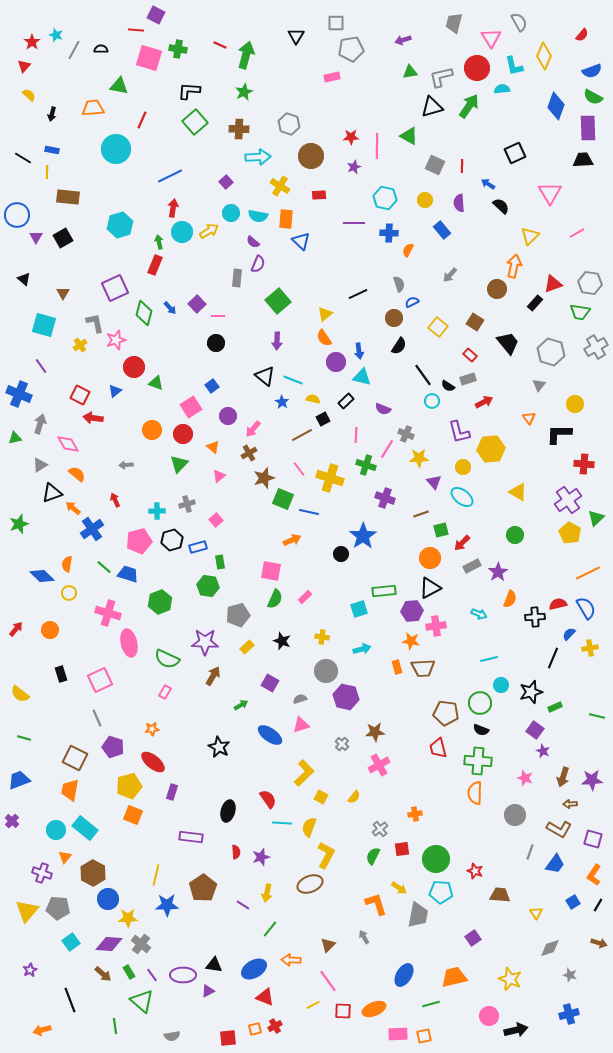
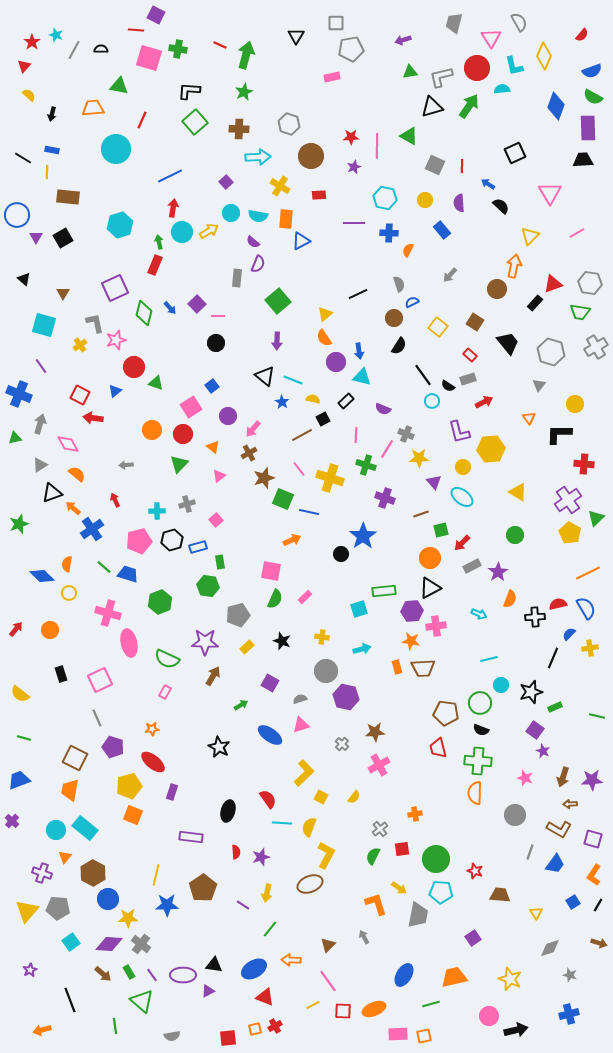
blue triangle at (301, 241): rotated 48 degrees clockwise
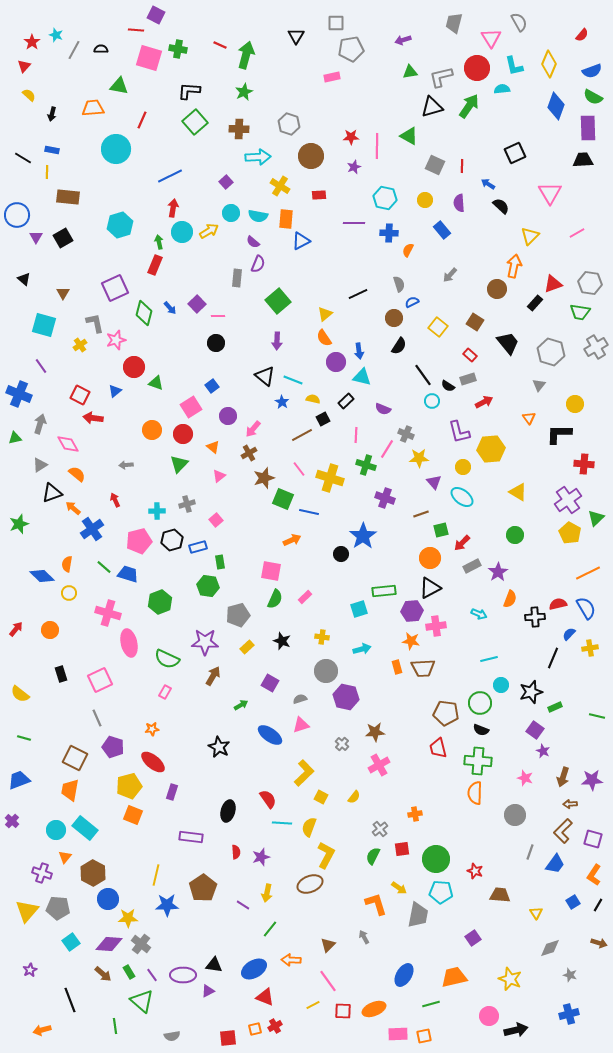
yellow diamond at (544, 56): moved 5 px right, 8 px down
brown L-shape at (559, 829): moved 4 px right, 2 px down; rotated 105 degrees clockwise
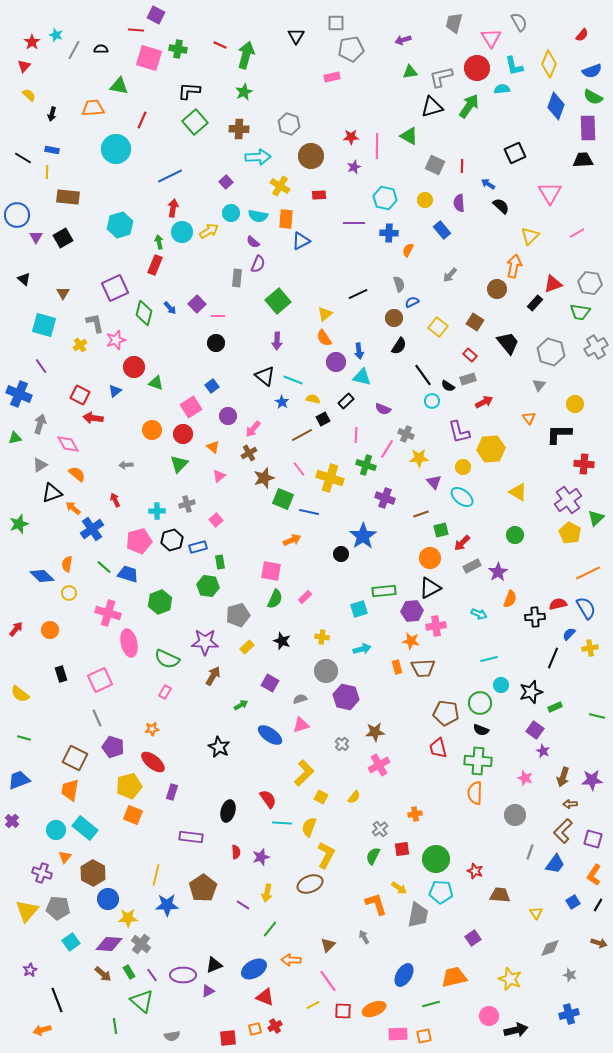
black triangle at (214, 965): rotated 30 degrees counterclockwise
black line at (70, 1000): moved 13 px left
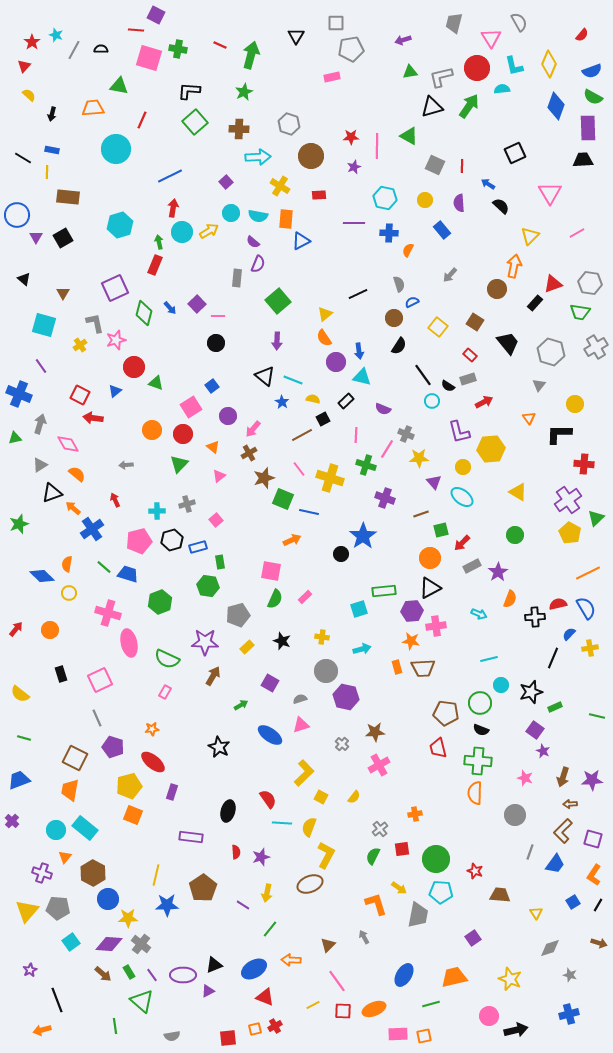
green arrow at (246, 55): moved 5 px right
pink line at (328, 981): moved 9 px right
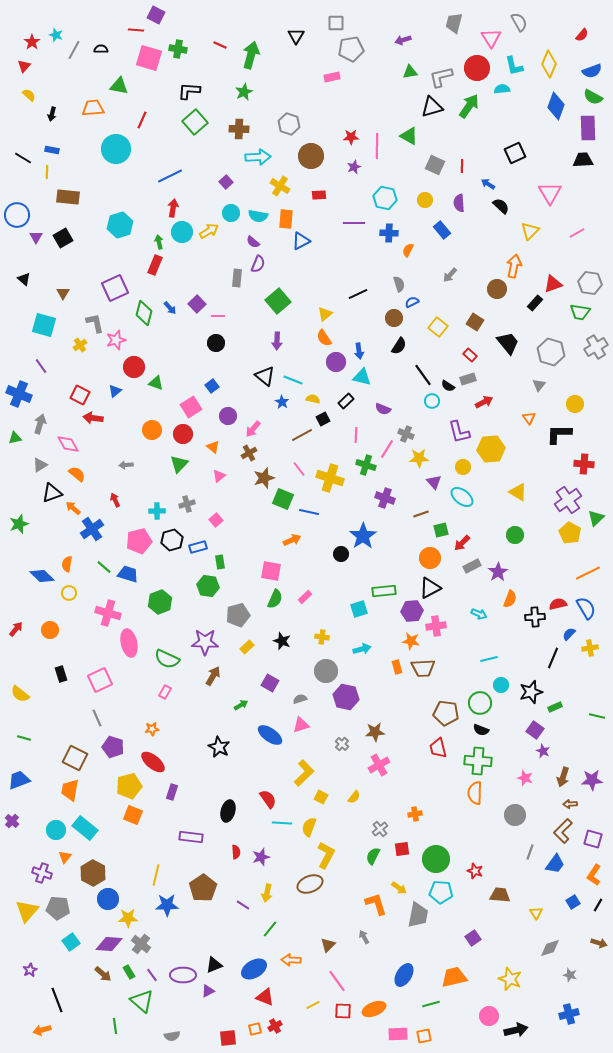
yellow triangle at (530, 236): moved 5 px up
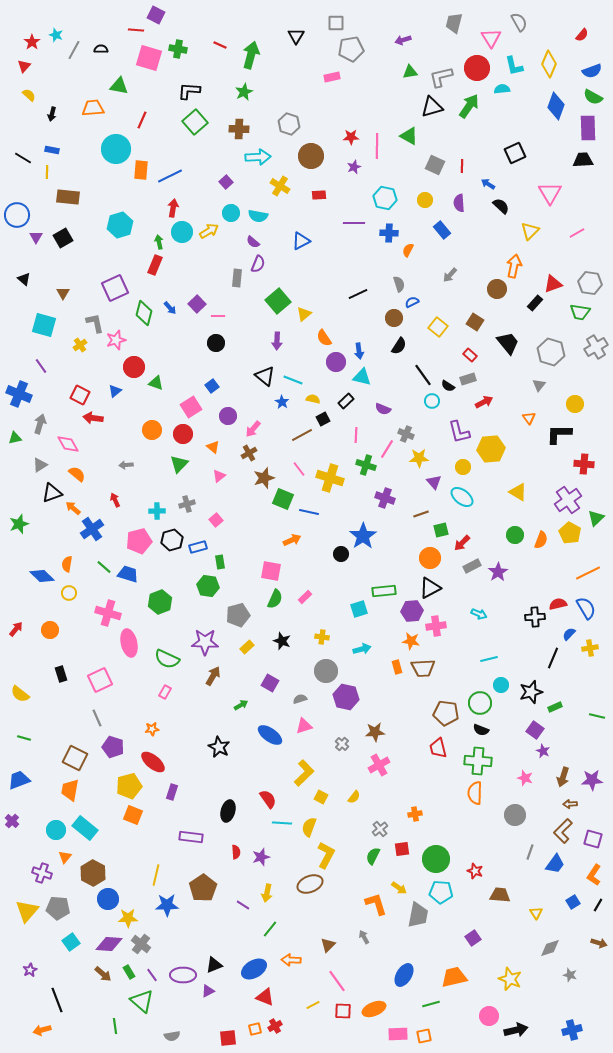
orange rectangle at (286, 219): moved 145 px left, 49 px up
yellow triangle at (325, 314): moved 21 px left
orange semicircle at (510, 599): moved 31 px right, 59 px up
pink triangle at (301, 725): moved 3 px right, 1 px down
blue cross at (569, 1014): moved 3 px right, 16 px down
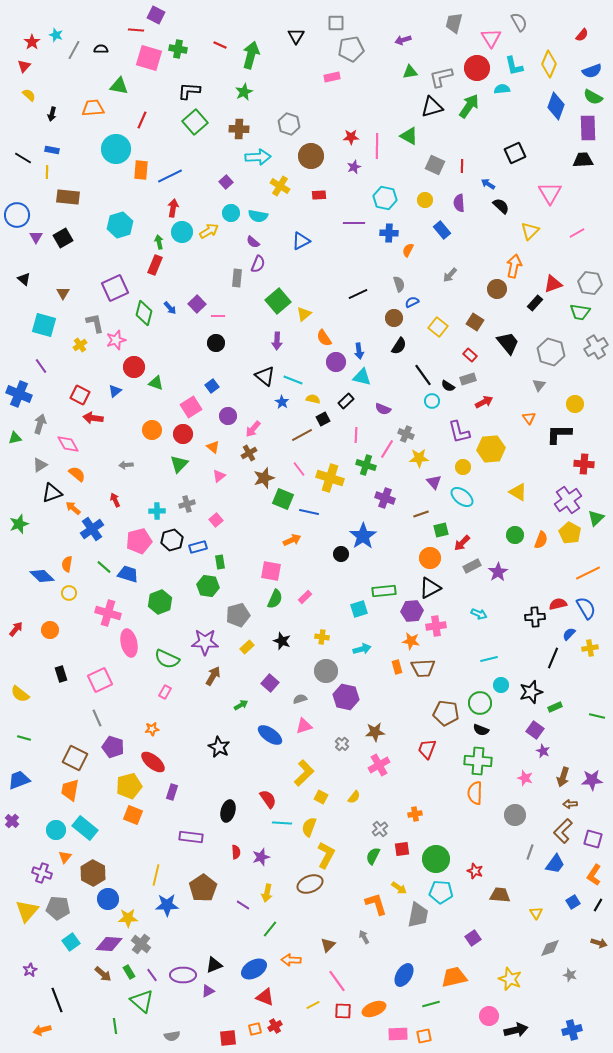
purple square at (270, 683): rotated 12 degrees clockwise
red trapezoid at (438, 748): moved 11 px left, 1 px down; rotated 35 degrees clockwise
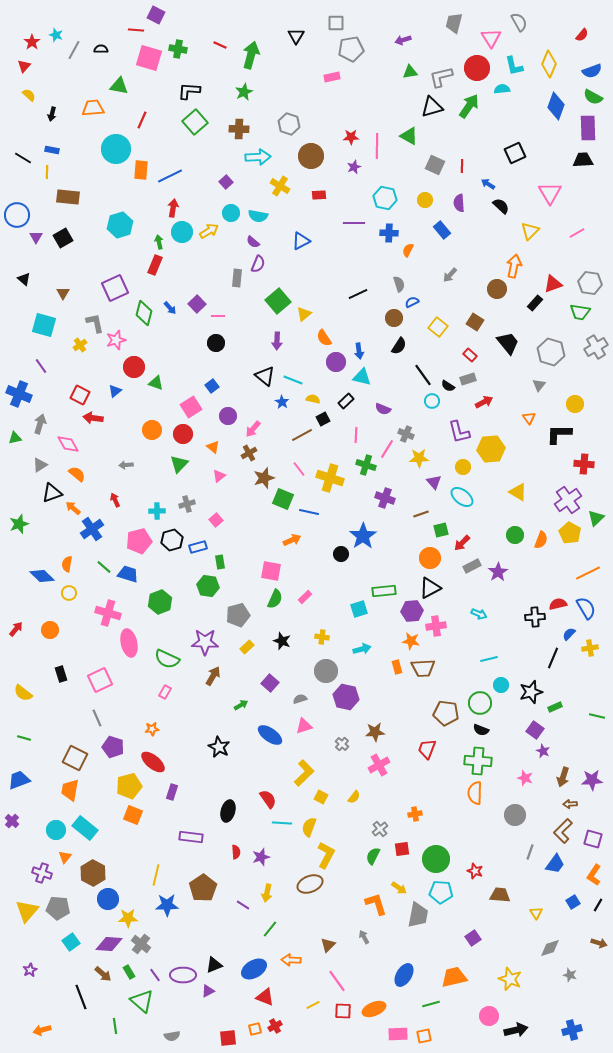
yellow semicircle at (20, 694): moved 3 px right, 1 px up
purple line at (152, 975): moved 3 px right
black line at (57, 1000): moved 24 px right, 3 px up
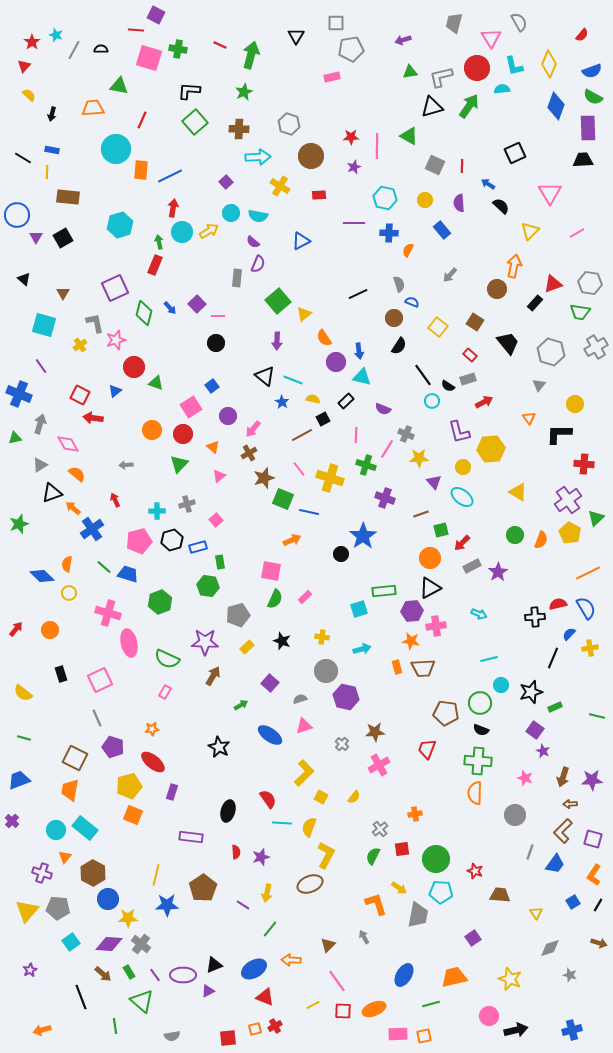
blue semicircle at (412, 302): rotated 48 degrees clockwise
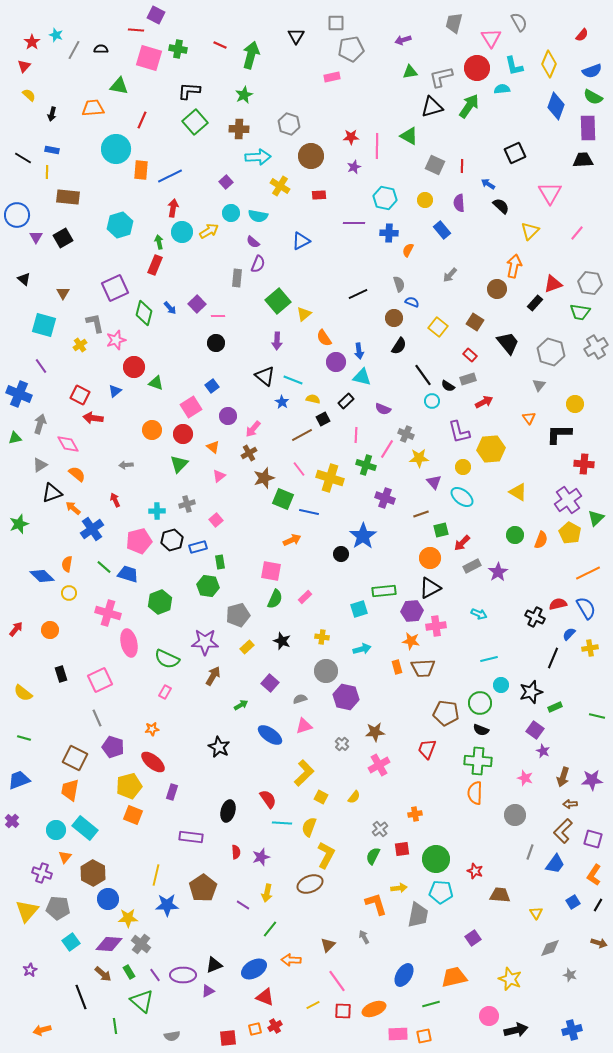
green star at (244, 92): moved 3 px down
pink line at (577, 233): rotated 21 degrees counterclockwise
black cross at (535, 617): rotated 30 degrees clockwise
yellow arrow at (399, 888): rotated 42 degrees counterclockwise
